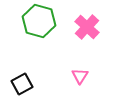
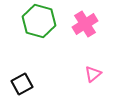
pink cross: moved 2 px left, 3 px up; rotated 15 degrees clockwise
pink triangle: moved 13 px right, 2 px up; rotated 18 degrees clockwise
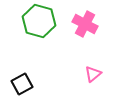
pink cross: rotated 30 degrees counterclockwise
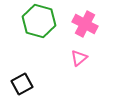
pink triangle: moved 14 px left, 16 px up
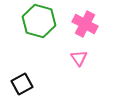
pink triangle: rotated 24 degrees counterclockwise
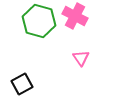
pink cross: moved 10 px left, 8 px up
pink triangle: moved 2 px right
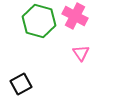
pink triangle: moved 5 px up
black square: moved 1 px left
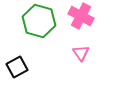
pink cross: moved 6 px right
black square: moved 4 px left, 17 px up
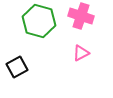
pink cross: rotated 10 degrees counterclockwise
pink triangle: rotated 36 degrees clockwise
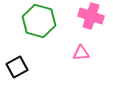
pink cross: moved 10 px right
pink triangle: rotated 24 degrees clockwise
